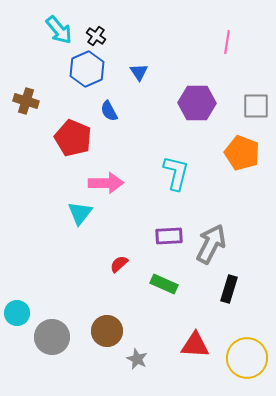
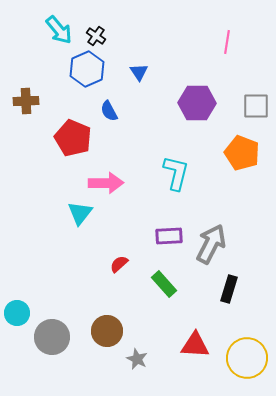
brown cross: rotated 20 degrees counterclockwise
green rectangle: rotated 24 degrees clockwise
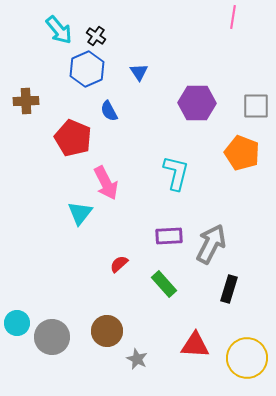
pink line: moved 6 px right, 25 px up
pink arrow: rotated 64 degrees clockwise
cyan circle: moved 10 px down
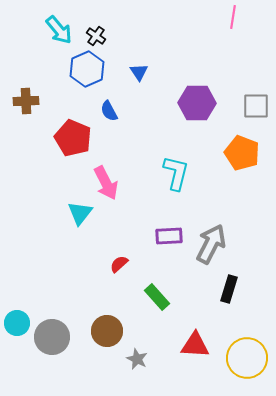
green rectangle: moved 7 px left, 13 px down
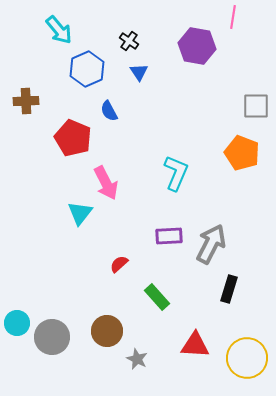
black cross: moved 33 px right, 5 px down
purple hexagon: moved 57 px up; rotated 9 degrees clockwise
cyan L-shape: rotated 9 degrees clockwise
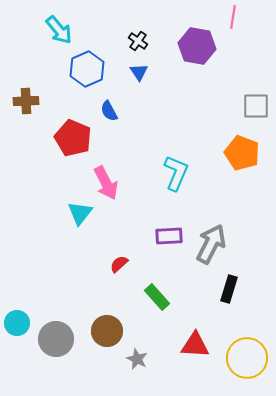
black cross: moved 9 px right
gray circle: moved 4 px right, 2 px down
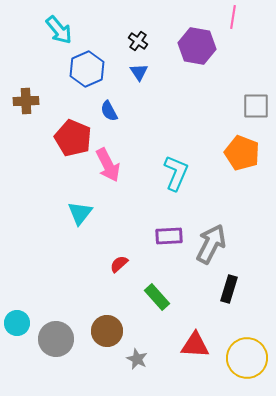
pink arrow: moved 2 px right, 18 px up
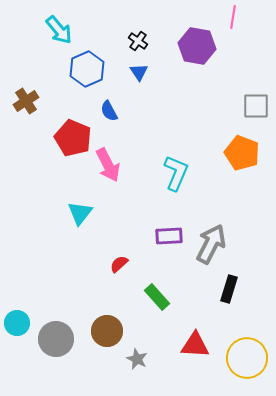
brown cross: rotated 30 degrees counterclockwise
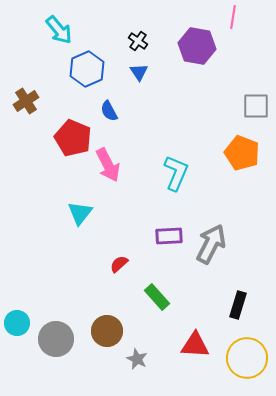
black rectangle: moved 9 px right, 16 px down
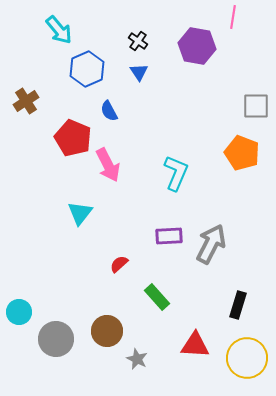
cyan circle: moved 2 px right, 11 px up
